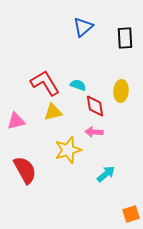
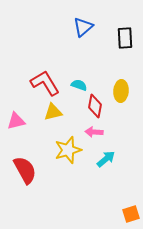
cyan semicircle: moved 1 px right
red diamond: rotated 20 degrees clockwise
cyan arrow: moved 15 px up
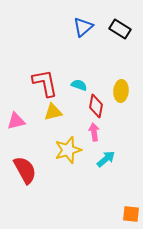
black rectangle: moved 5 px left, 9 px up; rotated 55 degrees counterclockwise
red L-shape: rotated 20 degrees clockwise
red diamond: moved 1 px right
pink arrow: rotated 78 degrees clockwise
orange square: rotated 24 degrees clockwise
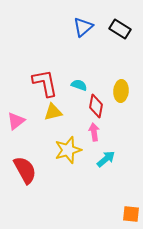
pink triangle: rotated 24 degrees counterclockwise
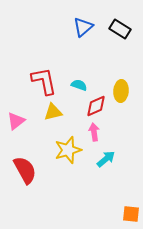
red L-shape: moved 1 px left, 2 px up
red diamond: rotated 55 degrees clockwise
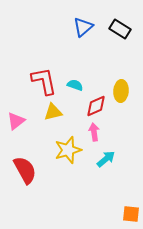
cyan semicircle: moved 4 px left
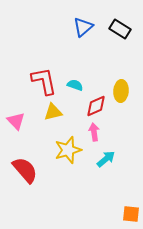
pink triangle: rotated 36 degrees counterclockwise
red semicircle: rotated 12 degrees counterclockwise
